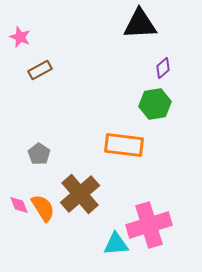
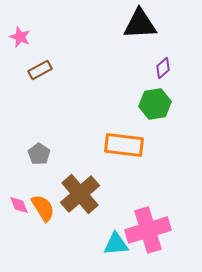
pink cross: moved 1 px left, 5 px down
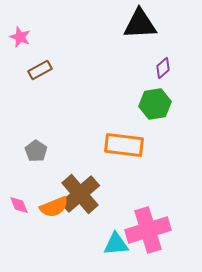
gray pentagon: moved 3 px left, 3 px up
orange semicircle: moved 11 px right, 1 px up; rotated 100 degrees clockwise
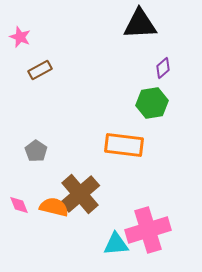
green hexagon: moved 3 px left, 1 px up
orange semicircle: rotated 144 degrees counterclockwise
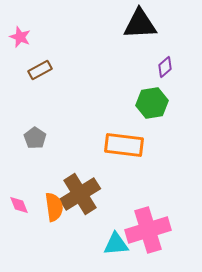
purple diamond: moved 2 px right, 1 px up
gray pentagon: moved 1 px left, 13 px up
brown cross: rotated 9 degrees clockwise
orange semicircle: rotated 68 degrees clockwise
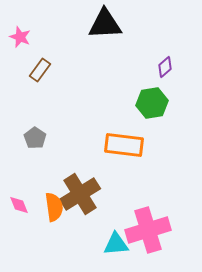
black triangle: moved 35 px left
brown rectangle: rotated 25 degrees counterclockwise
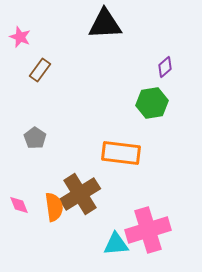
orange rectangle: moved 3 px left, 8 px down
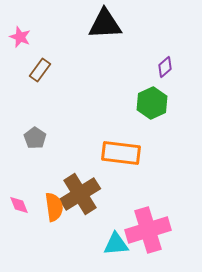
green hexagon: rotated 16 degrees counterclockwise
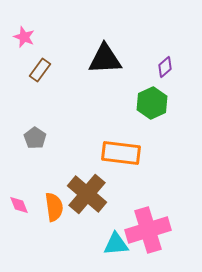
black triangle: moved 35 px down
pink star: moved 4 px right
brown cross: moved 7 px right; rotated 18 degrees counterclockwise
